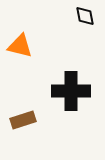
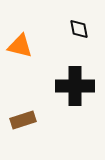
black diamond: moved 6 px left, 13 px down
black cross: moved 4 px right, 5 px up
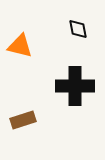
black diamond: moved 1 px left
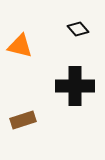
black diamond: rotated 30 degrees counterclockwise
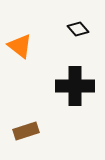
orange triangle: rotated 24 degrees clockwise
brown rectangle: moved 3 px right, 11 px down
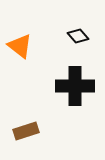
black diamond: moved 7 px down
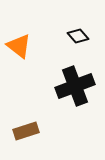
orange triangle: moved 1 px left
black cross: rotated 21 degrees counterclockwise
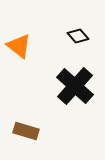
black cross: rotated 27 degrees counterclockwise
brown rectangle: rotated 35 degrees clockwise
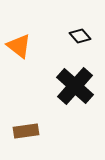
black diamond: moved 2 px right
brown rectangle: rotated 25 degrees counterclockwise
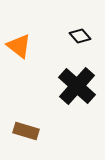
black cross: moved 2 px right
brown rectangle: rotated 25 degrees clockwise
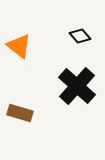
brown rectangle: moved 6 px left, 18 px up
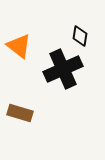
black diamond: rotated 50 degrees clockwise
black cross: moved 14 px left, 17 px up; rotated 24 degrees clockwise
